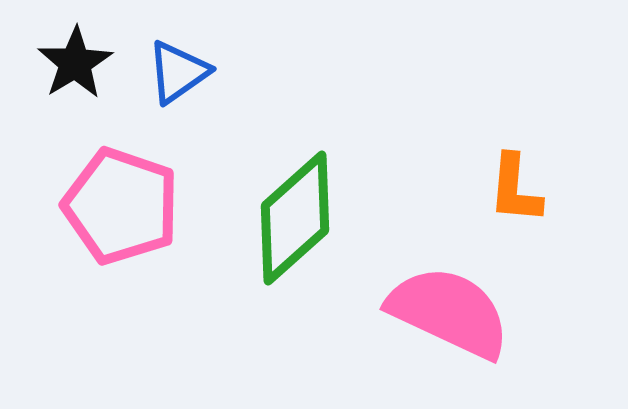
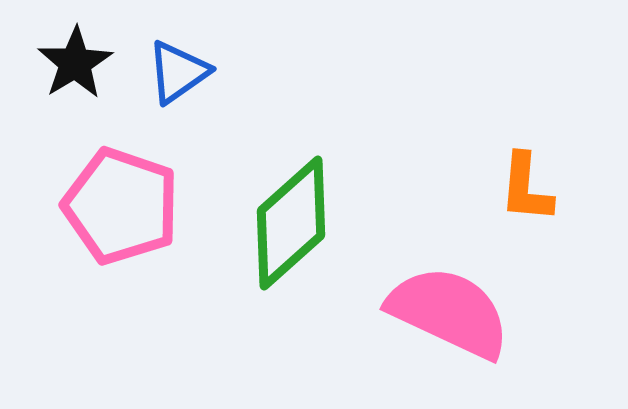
orange L-shape: moved 11 px right, 1 px up
green diamond: moved 4 px left, 5 px down
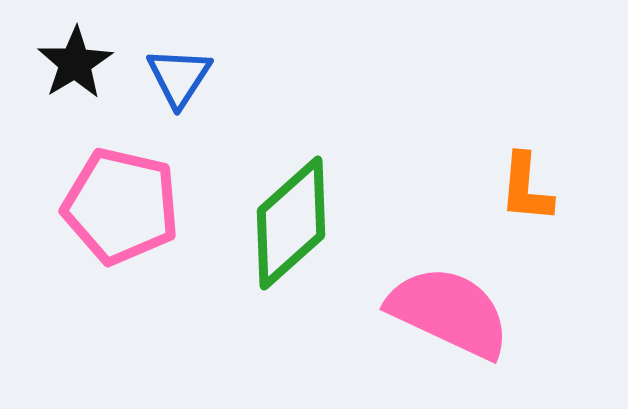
blue triangle: moved 1 px right, 5 px down; rotated 22 degrees counterclockwise
pink pentagon: rotated 6 degrees counterclockwise
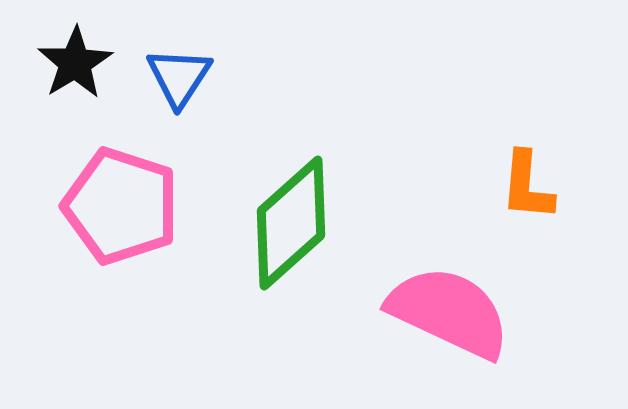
orange L-shape: moved 1 px right, 2 px up
pink pentagon: rotated 5 degrees clockwise
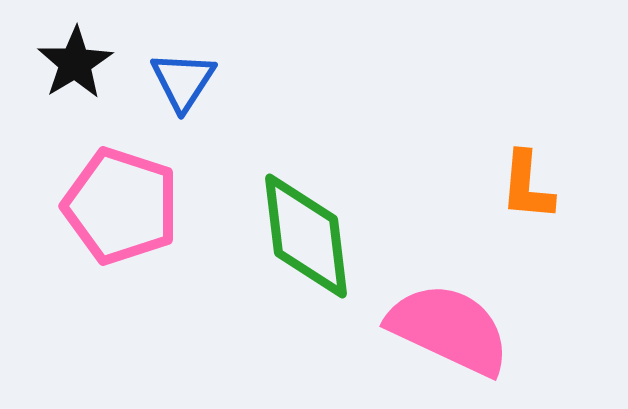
blue triangle: moved 4 px right, 4 px down
green diamond: moved 15 px right, 13 px down; rotated 55 degrees counterclockwise
pink semicircle: moved 17 px down
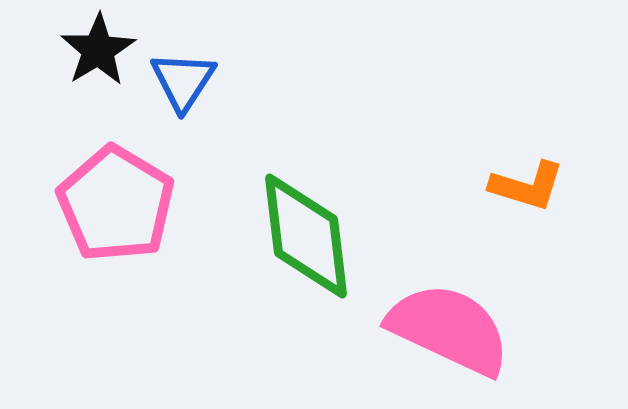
black star: moved 23 px right, 13 px up
orange L-shape: rotated 78 degrees counterclockwise
pink pentagon: moved 5 px left, 2 px up; rotated 13 degrees clockwise
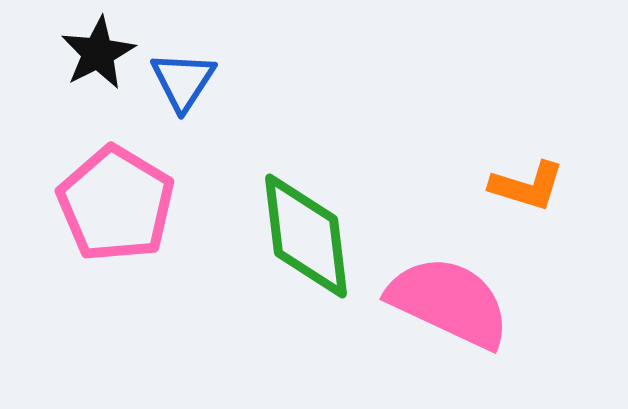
black star: moved 3 px down; rotated 4 degrees clockwise
pink semicircle: moved 27 px up
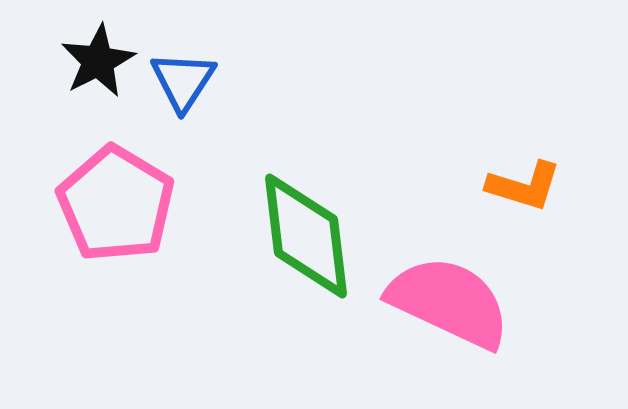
black star: moved 8 px down
orange L-shape: moved 3 px left
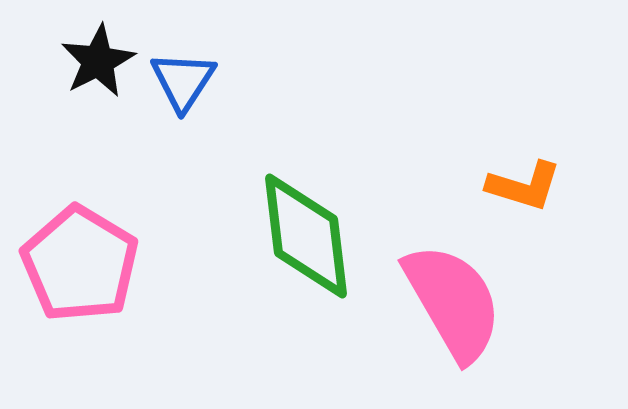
pink pentagon: moved 36 px left, 60 px down
pink semicircle: moved 4 px right; rotated 35 degrees clockwise
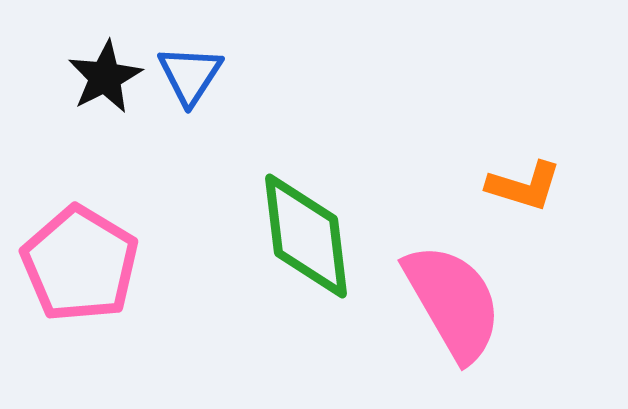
black star: moved 7 px right, 16 px down
blue triangle: moved 7 px right, 6 px up
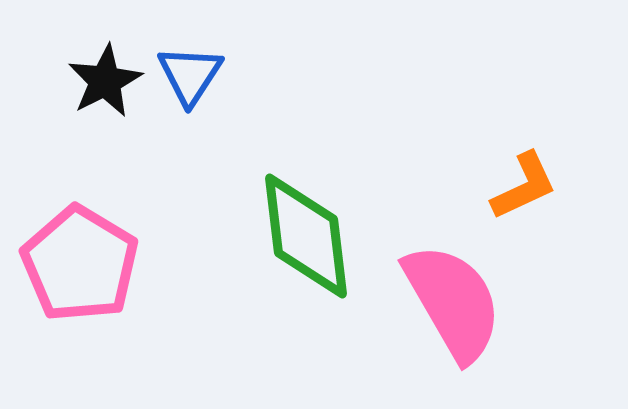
black star: moved 4 px down
orange L-shape: rotated 42 degrees counterclockwise
